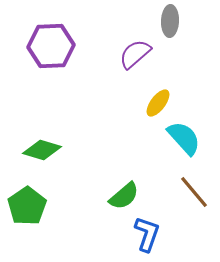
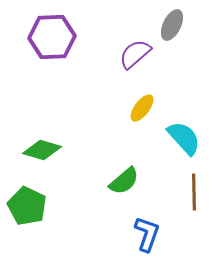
gray ellipse: moved 2 px right, 4 px down; rotated 24 degrees clockwise
purple hexagon: moved 1 px right, 9 px up
yellow ellipse: moved 16 px left, 5 px down
brown line: rotated 39 degrees clockwise
green semicircle: moved 15 px up
green pentagon: rotated 12 degrees counterclockwise
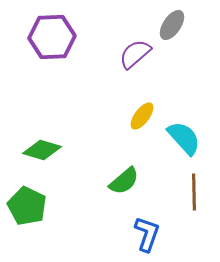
gray ellipse: rotated 8 degrees clockwise
yellow ellipse: moved 8 px down
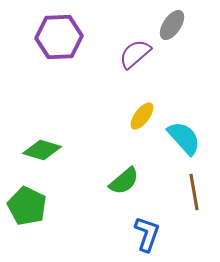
purple hexagon: moved 7 px right
brown line: rotated 9 degrees counterclockwise
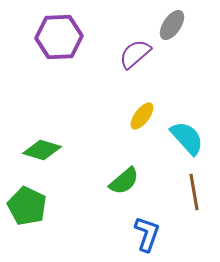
cyan semicircle: moved 3 px right
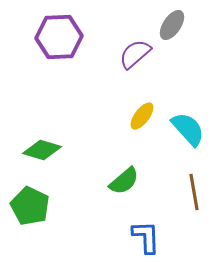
cyan semicircle: moved 1 px right, 9 px up
green pentagon: moved 3 px right
blue L-shape: moved 1 px left, 3 px down; rotated 21 degrees counterclockwise
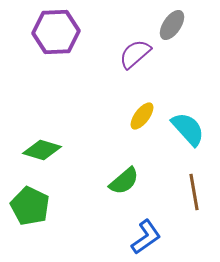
purple hexagon: moved 3 px left, 5 px up
blue L-shape: rotated 57 degrees clockwise
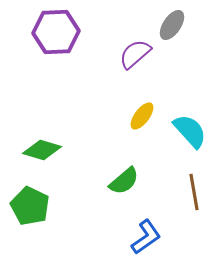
cyan semicircle: moved 2 px right, 2 px down
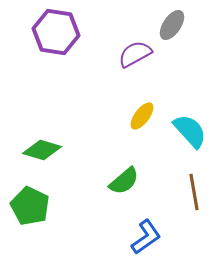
purple hexagon: rotated 12 degrees clockwise
purple semicircle: rotated 12 degrees clockwise
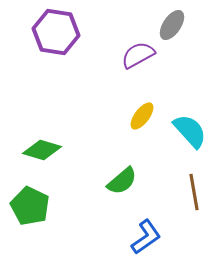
purple semicircle: moved 3 px right, 1 px down
green semicircle: moved 2 px left
